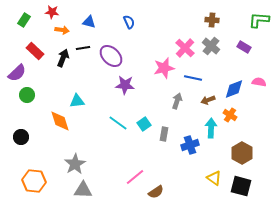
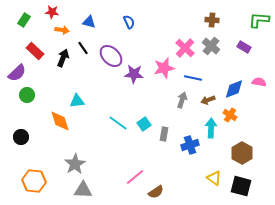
black line: rotated 64 degrees clockwise
purple star: moved 9 px right, 11 px up
gray arrow: moved 5 px right, 1 px up
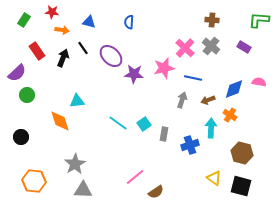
blue semicircle: rotated 152 degrees counterclockwise
red rectangle: moved 2 px right; rotated 12 degrees clockwise
brown hexagon: rotated 15 degrees counterclockwise
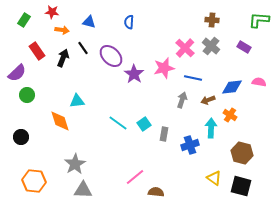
purple star: rotated 30 degrees clockwise
blue diamond: moved 2 px left, 2 px up; rotated 15 degrees clockwise
brown semicircle: rotated 140 degrees counterclockwise
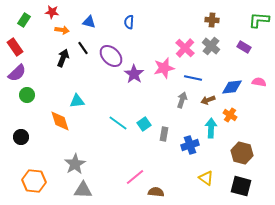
red rectangle: moved 22 px left, 4 px up
yellow triangle: moved 8 px left
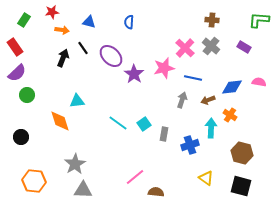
red star: rotated 16 degrees counterclockwise
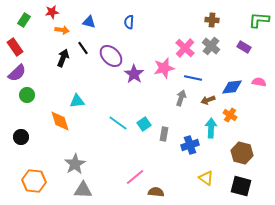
gray arrow: moved 1 px left, 2 px up
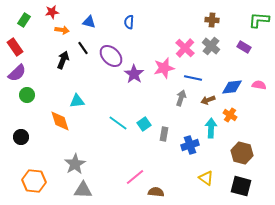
black arrow: moved 2 px down
pink semicircle: moved 3 px down
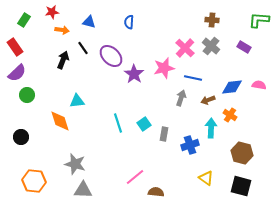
cyan line: rotated 36 degrees clockwise
gray star: rotated 25 degrees counterclockwise
